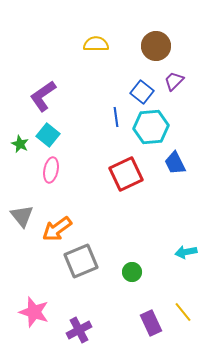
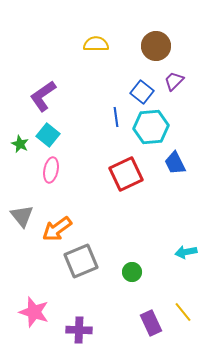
purple cross: rotated 30 degrees clockwise
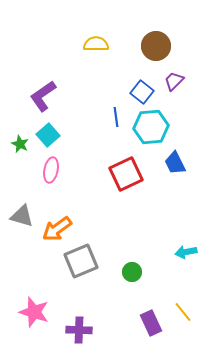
cyan square: rotated 10 degrees clockwise
gray triangle: rotated 35 degrees counterclockwise
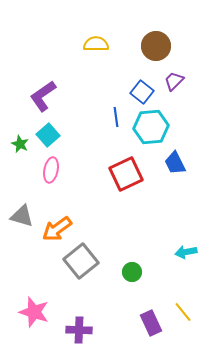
gray square: rotated 16 degrees counterclockwise
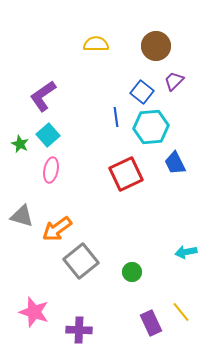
yellow line: moved 2 px left
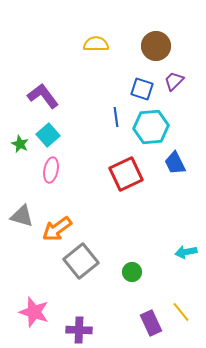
blue square: moved 3 px up; rotated 20 degrees counterclockwise
purple L-shape: rotated 88 degrees clockwise
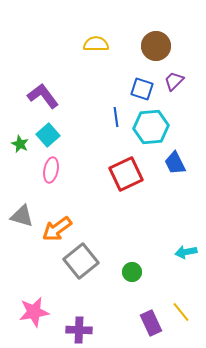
pink star: rotated 28 degrees counterclockwise
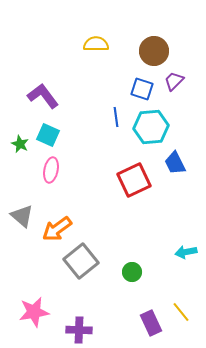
brown circle: moved 2 px left, 5 px down
cyan square: rotated 25 degrees counterclockwise
red square: moved 8 px right, 6 px down
gray triangle: rotated 25 degrees clockwise
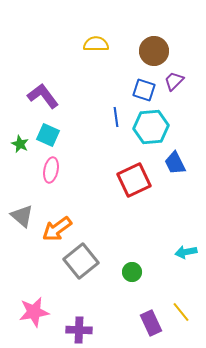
blue square: moved 2 px right, 1 px down
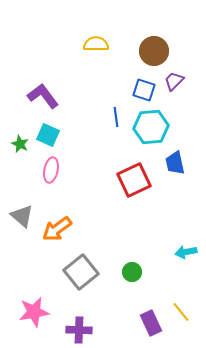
blue trapezoid: rotated 15 degrees clockwise
gray square: moved 11 px down
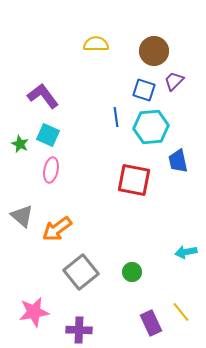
blue trapezoid: moved 3 px right, 2 px up
red square: rotated 36 degrees clockwise
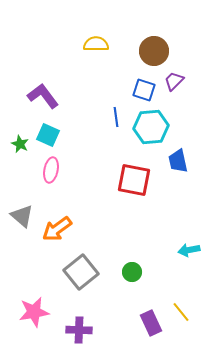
cyan arrow: moved 3 px right, 2 px up
